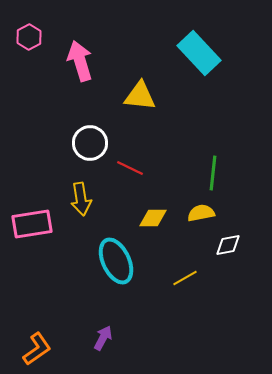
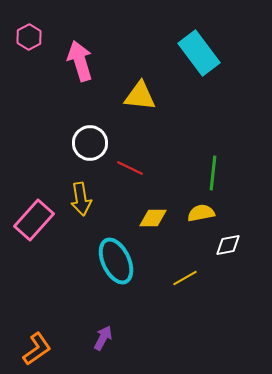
cyan rectangle: rotated 6 degrees clockwise
pink rectangle: moved 2 px right, 4 px up; rotated 39 degrees counterclockwise
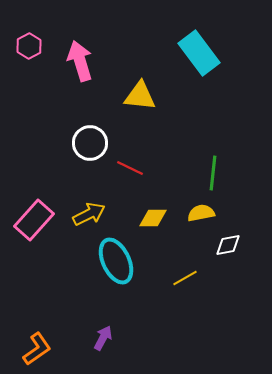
pink hexagon: moved 9 px down
yellow arrow: moved 8 px right, 15 px down; rotated 108 degrees counterclockwise
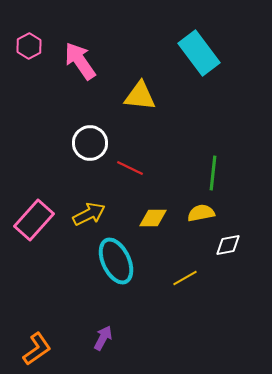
pink arrow: rotated 18 degrees counterclockwise
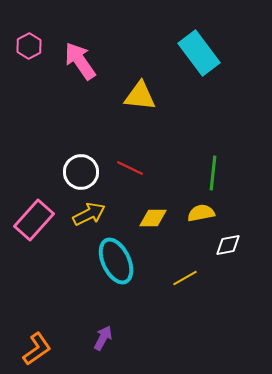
white circle: moved 9 px left, 29 px down
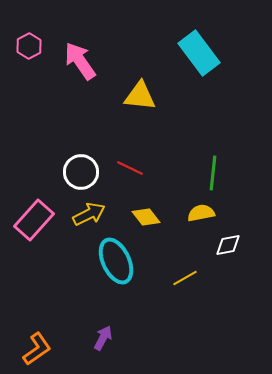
yellow diamond: moved 7 px left, 1 px up; rotated 52 degrees clockwise
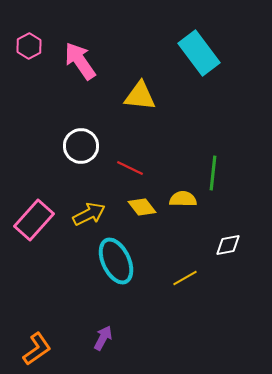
white circle: moved 26 px up
yellow semicircle: moved 18 px left, 14 px up; rotated 12 degrees clockwise
yellow diamond: moved 4 px left, 10 px up
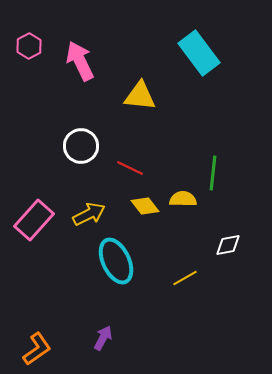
pink arrow: rotated 9 degrees clockwise
yellow diamond: moved 3 px right, 1 px up
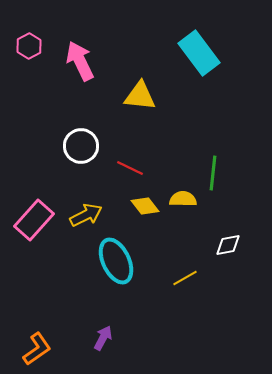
yellow arrow: moved 3 px left, 1 px down
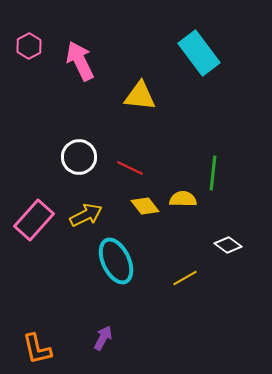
white circle: moved 2 px left, 11 px down
white diamond: rotated 48 degrees clockwise
orange L-shape: rotated 112 degrees clockwise
